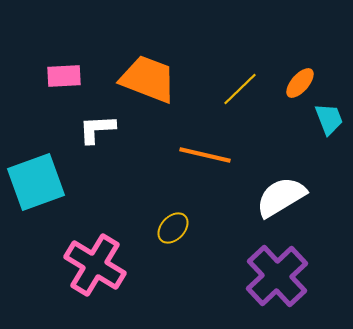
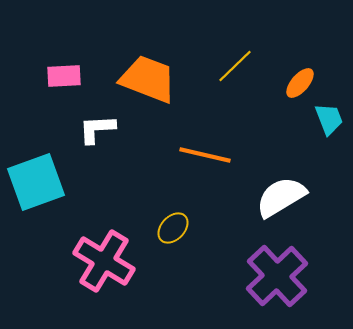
yellow line: moved 5 px left, 23 px up
pink cross: moved 9 px right, 4 px up
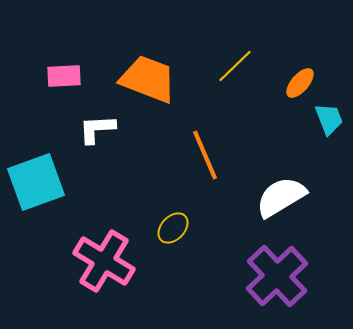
orange line: rotated 54 degrees clockwise
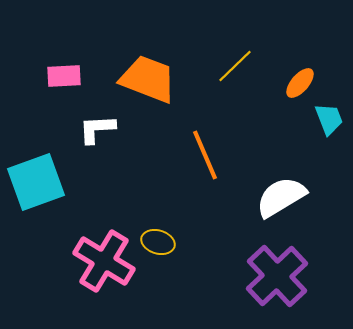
yellow ellipse: moved 15 px left, 14 px down; rotated 64 degrees clockwise
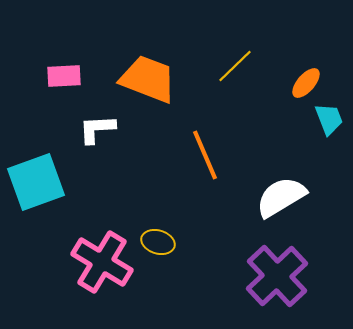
orange ellipse: moved 6 px right
pink cross: moved 2 px left, 1 px down
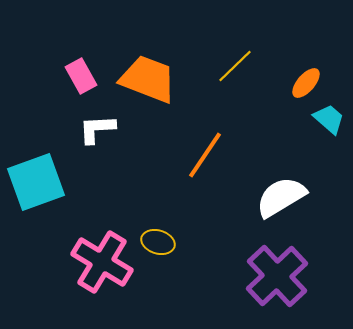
pink rectangle: moved 17 px right; rotated 64 degrees clockwise
cyan trapezoid: rotated 28 degrees counterclockwise
orange line: rotated 57 degrees clockwise
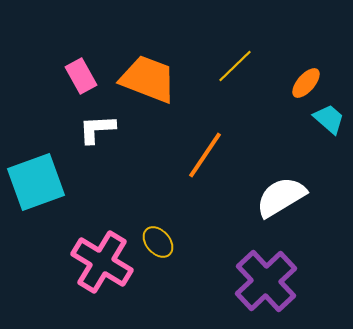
yellow ellipse: rotated 32 degrees clockwise
purple cross: moved 11 px left, 5 px down
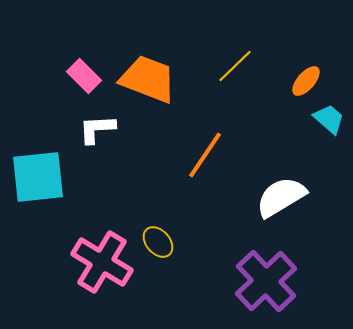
pink rectangle: moved 3 px right; rotated 16 degrees counterclockwise
orange ellipse: moved 2 px up
cyan square: moved 2 px right, 5 px up; rotated 14 degrees clockwise
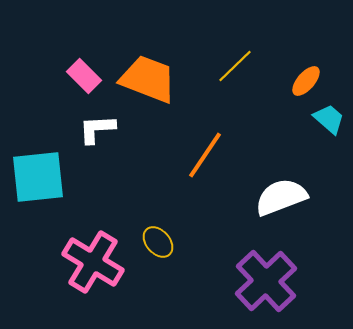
white semicircle: rotated 10 degrees clockwise
pink cross: moved 9 px left
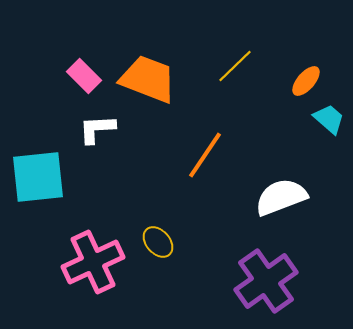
pink cross: rotated 34 degrees clockwise
purple cross: rotated 8 degrees clockwise
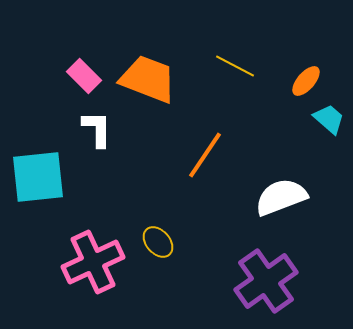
yellow line: rotated 72 degrees clockwise
white L-shape: rotated 93 degrees clockwise
